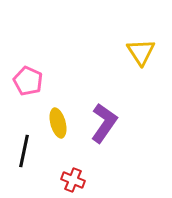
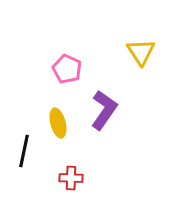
pink pentagon: moved 39 px right, 12 px up
purple L-shape: moved 13 px up
red cross: moved 2 px left, 2 px up; rotated 20 degrees counterclockwise
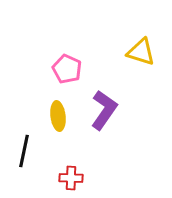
yellow triangle: rotated 40 degrees counterclockwise
yellow ellipse: moved 7 px up; rotated 8 degrees clockwise
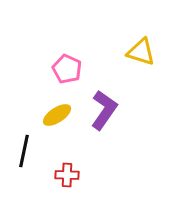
yellow ellipse: moved 1 px left, 1 px up; rotated 64 degrees clockwise
red cross: moved 4 px left, 3 px up
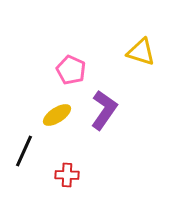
pink pentagon: moved 4 px right, 1 px down
black line: rotated 12 degrees clockwise
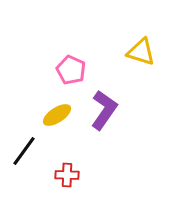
black line: rotated 12 degrees clockwise
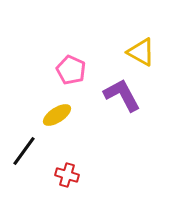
yellow triangle: rotated 12 degrees clockwise
purple L-shape: moved 18 px right, 15 px up; rotated 63 degrees counterclockwise
red cross: rotated 15 degrees clockwise
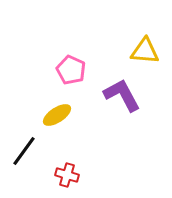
yellow triangle: moved 4 px right, 1 px up; rotated 24 degrees counterclockwise
